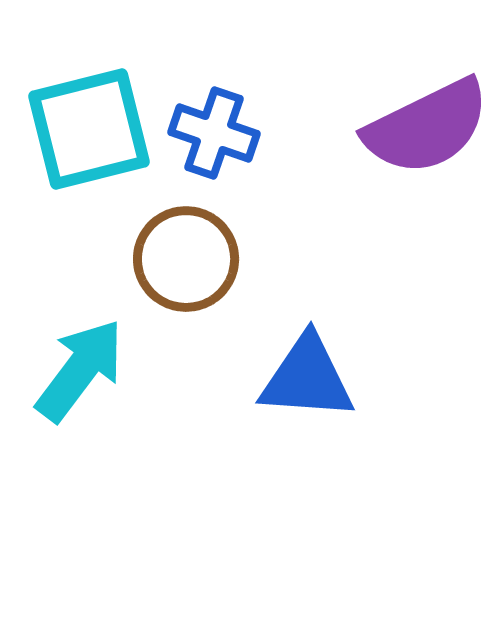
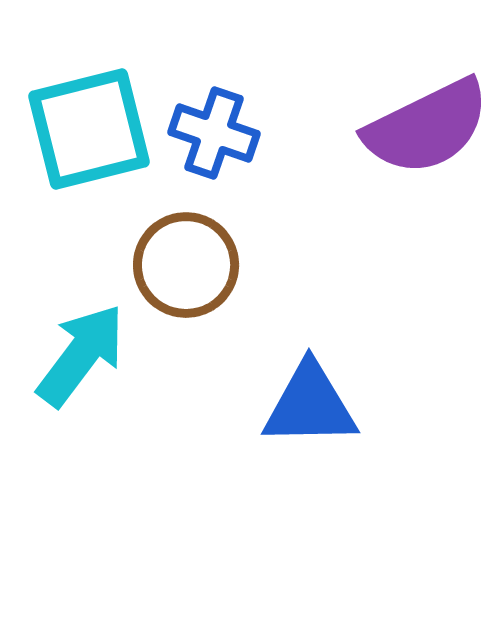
brown circle: moved 6 px down
cyan arrow: moved 1 px right, 15 px up
blue triangle: moved 3 px right, 27 px down; rotated 5 degrees counterclockwise
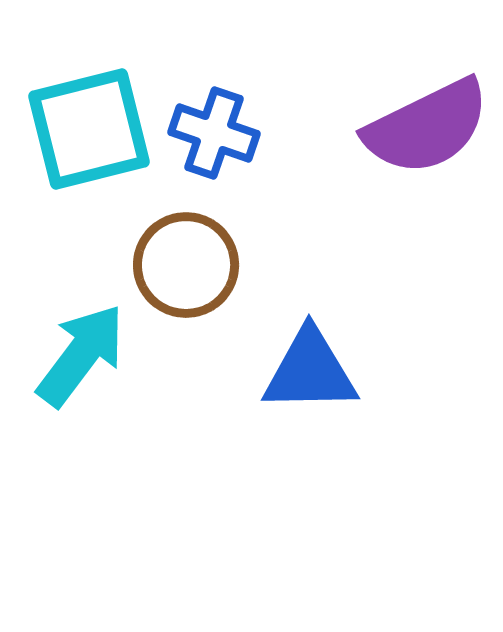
blue triangle: moved 34 px up
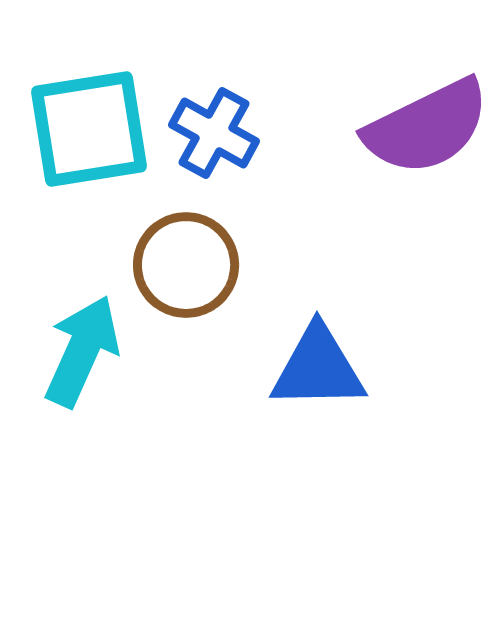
cyan square: rotated 5 degrees clockwise
blue cross: rotated 10 degrees clockwise
cyan arrow: moved 1 px right, 4 px up; rotated 13 degrees counterclockwise
blue triangle: moved 8 px right, 3 px up
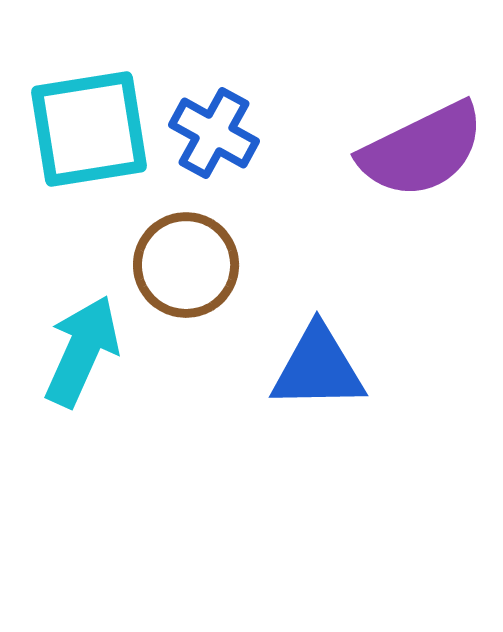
purple semicircle: moved 5 px left, 23 px down
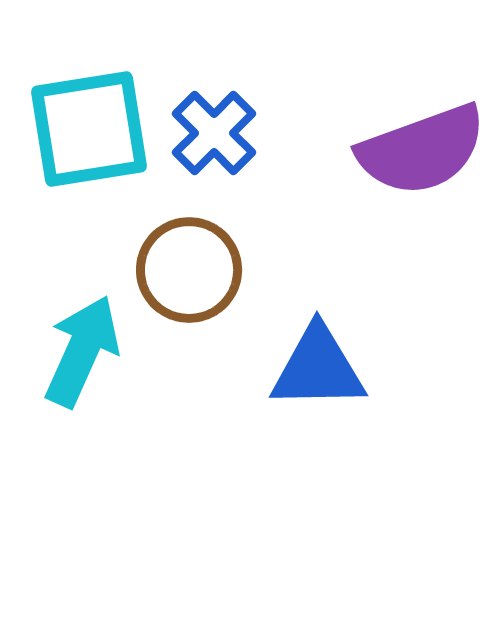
blue cross: rotated 16 degrees clockwise
purple semicircle: rotated 6 degrees clockwise
brown circle: moved 3 px right, 5 px down
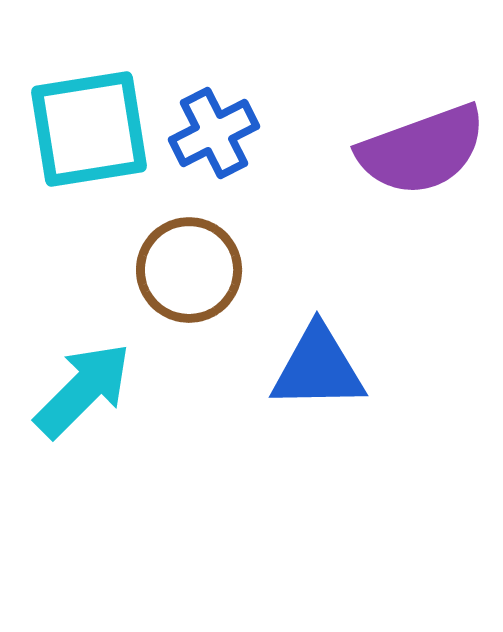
blue cross: rotated 18 degrees clockwise
cyan arrow: moved 1 px right, 39 px down; rotated 21 degrees clockwise
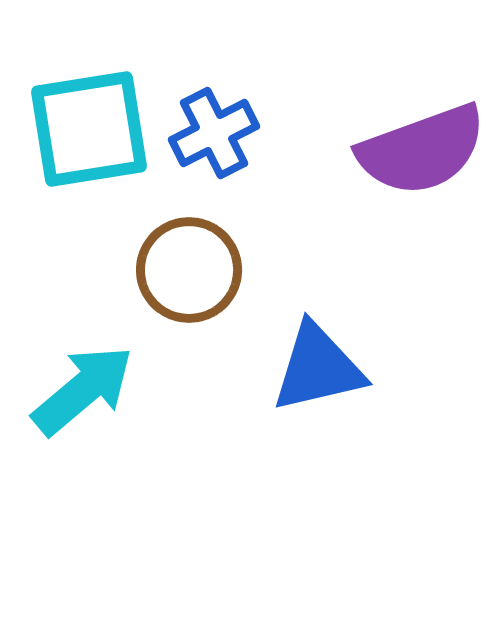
blue triangle: rotated 12 degrees counterclockwise
cyan arrow: rotated 5 degrees clockwise
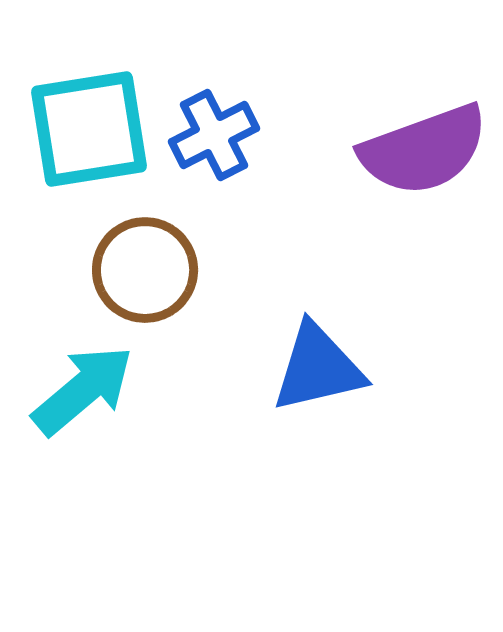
blue cross: moved 2 px down
purple semicircle: moved 2 px right
brown circle: moved 44 px left
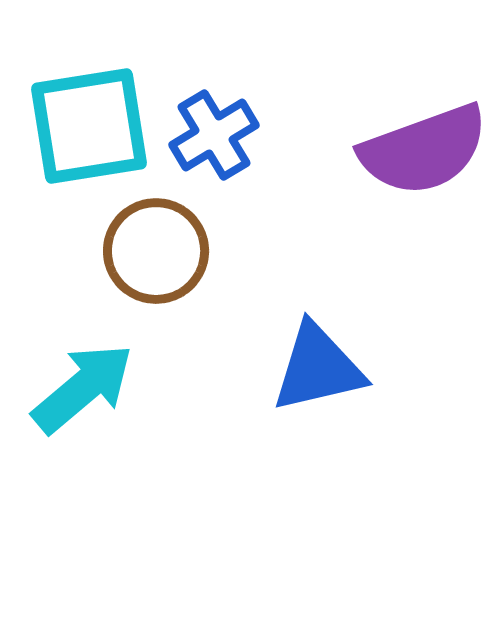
cyan square: moved 3 px up
blue cross: rotated 4 degrees counterclockwise
brown circle: moved 11 px right, 19 px up
cyan arrow: moved 2 px up
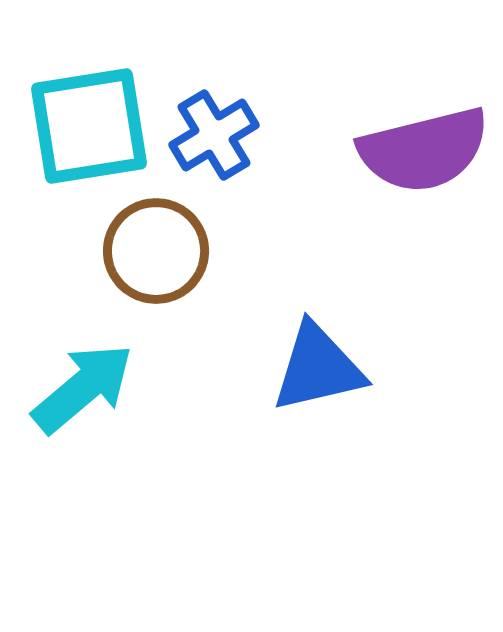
purple semicircle: rotated 6 degrees clockwise
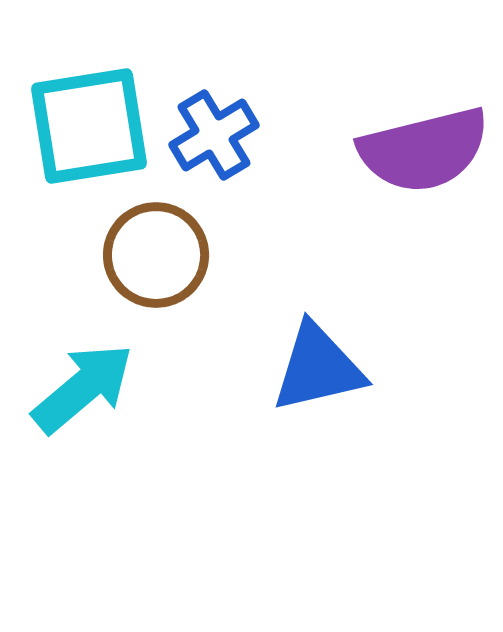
brown circle: moved 4 px down
